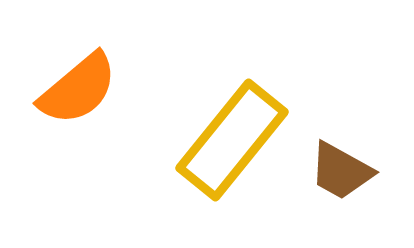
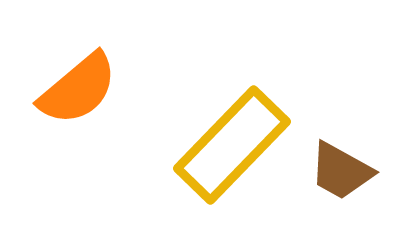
yellow rectangle: moved 5 px down; rotated 5 degrees clockwise
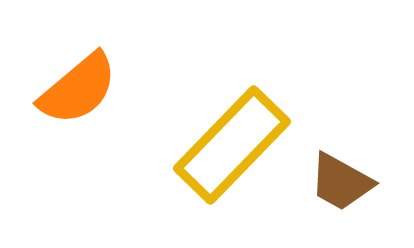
brown trapezoid: moved 11 px down
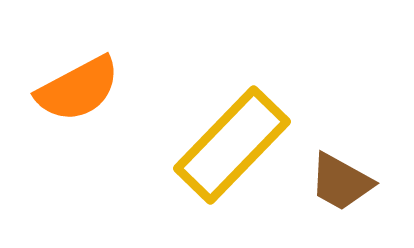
orange semicircle: rotated 12 degrees clockwise
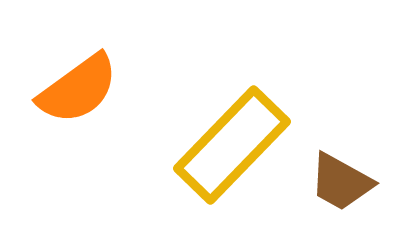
orange semicircle: rotated 8 degrees counterclockwise
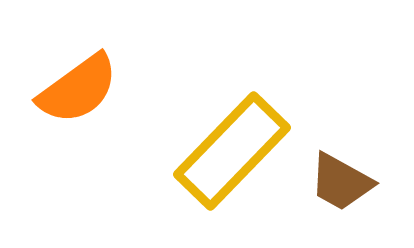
yellow rectangle: moved 6 px down
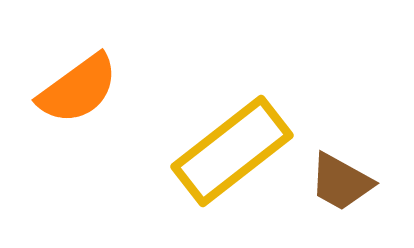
yellow rectangle: rotated 8 degrees clockwise
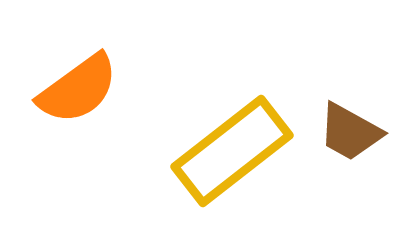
brown trapezoid: moved 9 px right, 50 px up
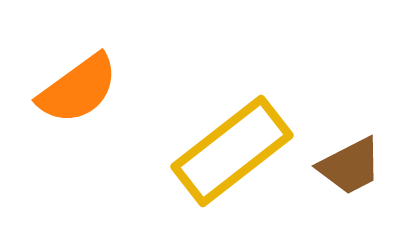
brown trapezoid: moved 34 px down; rotated 56 degrees counterclockwise
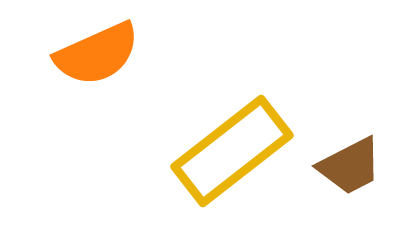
orange semicircle: moved 19 px right, 35 px up; rotated 12 degrees clockwise
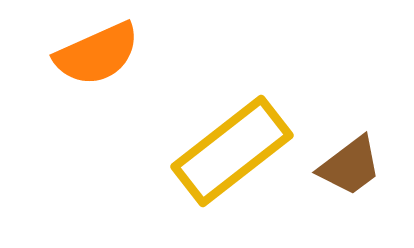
brown trapezoid: rotated 10 degrees counterclockwise
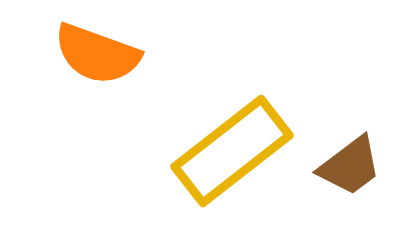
orange semicircle: rotated 44 degrees clockwise
